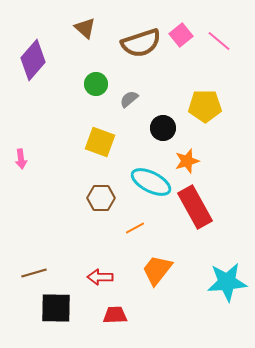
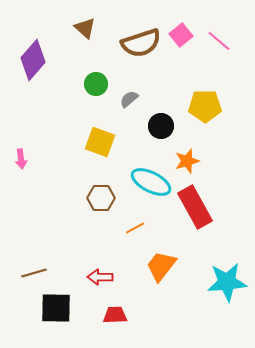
black circle: moved 2 px left, 2 px up
orange trapezoid: moved 4 px right, 4 px up
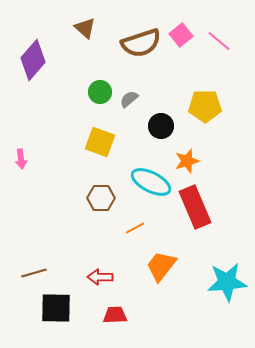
green circle: moved 4 px right, 8 px down
red rectangle: rotated 6 degrees clockwise
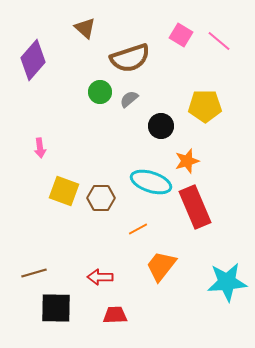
pink square: rotated 20 degrees counterclockwise
brown semicircle: moved 11 px left, 15 px down
yellow square: moved 36 px left, 49 px down
pink arrow: moved 19 px right, 11 px up
cyan ellipse: rotated 9 degrees counterclockwise
orange line: moved 3 px right, 1 px down
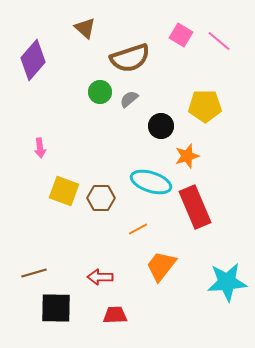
orange star: moved 5 px up
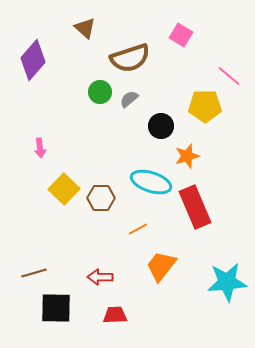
pink line: moved 10 px right, 35 px down
yellow square: moved 2 px up; rotated 24 degrees clockwise
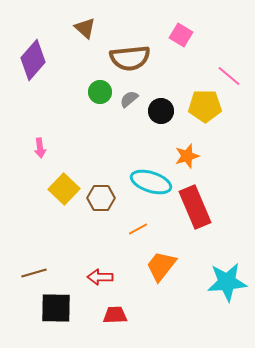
brown semicircle: rotated 12 degrees clockwise
black circle: moved 15 px up
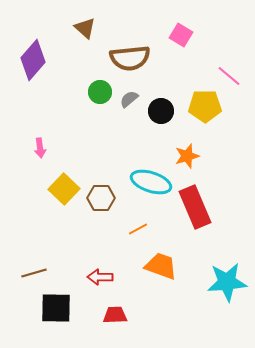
orange trapezoid: rotated 72 degrees clockwise
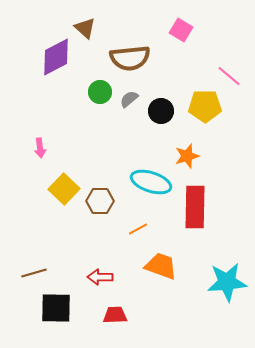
pink square: moved 5 px up
purple diamond: moved 23 px right, 3 px up; rotated 21 degrees clockwise
brown hexagon: moved 1 px left, 3 px down
red rectangle: rotated 24 degrees clockwise
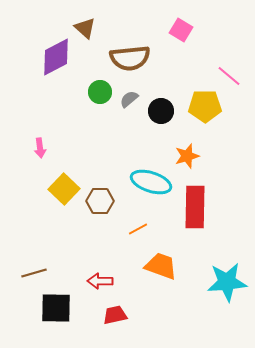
red arrow: moved 4 px down
red trapezoid: rotated 10 degrees counterclockwise
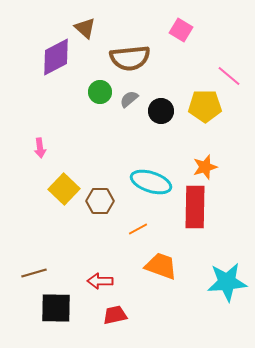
orange star: moved 18 px right, 11 px down
